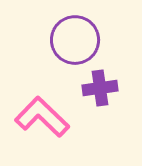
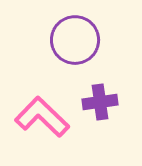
purple cross: moved 14 px down
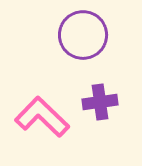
purple circle: moved 8 px right, 5 px up
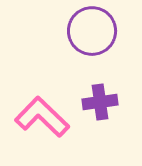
purple circle: moved 9 px right, 4 px up
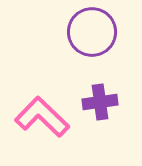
purple circle: moved 1 px down
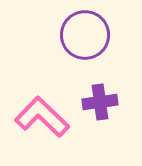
purple circle: moved 7 px left, 3 px down
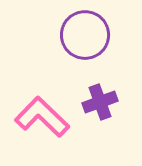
purple cross: rotated 12 degrees counterclockwise
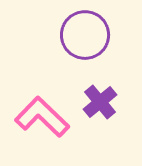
purple cross: rotated 20 degrees counterclockwise
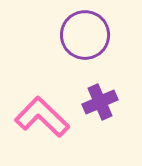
purple cross: rotated 16 degrees clockwise
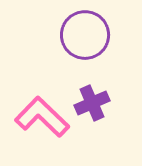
purple cross: moved 8 px left, 1 px down
